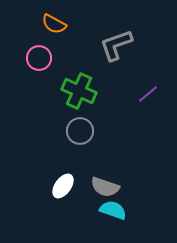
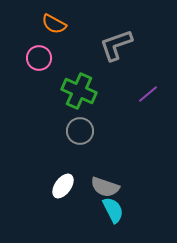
cyan semicircle: rotated 44 degrees clockwise
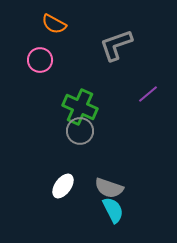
pink circle: moved 1 px right, 2 px down
green cross: moved 1 px right, 16 px down
gray semicircle: moved 4 px right, 1 px down
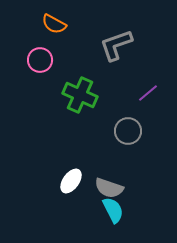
purple line: moved 1 px up
green cross: moved 12 px up
gray circle: moved 48 px right
white ellipse: moved 8 px right, 5 px up
